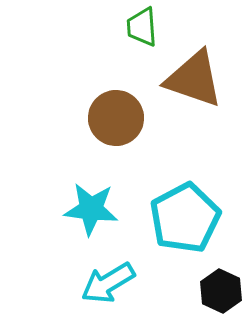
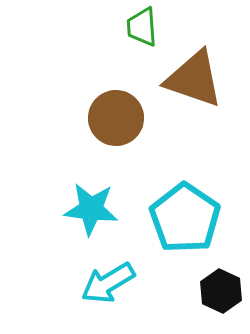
cyan pentagon: rotated 10 degrees counterclockwise
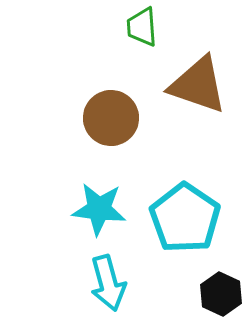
brown triangle: moved 4 px right, 6 px down
brown circle: moved 5 px left
cyan star: moved 8 px right
cyan arrow: rotated 74 degrees counterclockwise
black hexagon: moved 3 px down
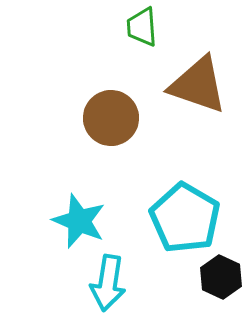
cyan star: moved 20 px left, 12 px down; rotated 16 degrees clockwise
cyan pentagon: rotated 4 degrees counterclockwise
cyan arrow: rotated 24 degrees clockwise
black hexagon: moved 17 px up
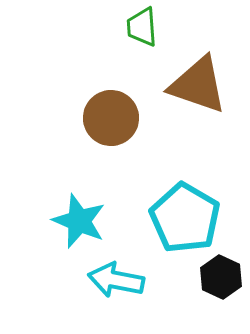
cyan arrow: moved 8 px right, 3 px up; rotated 92 degrees clockwise
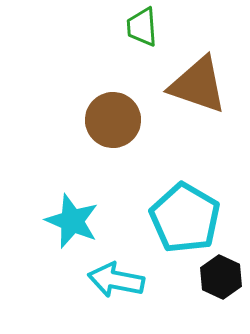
brown circle: moved 2 px right, 2 px down
cyan star: moved 7 px left
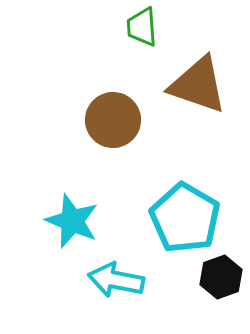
black hexagon: rotated 15 degrees clockwise
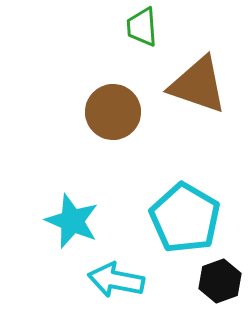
brown circle: moved 8 px up
black hexagon: moved 1 px left, 4 px down
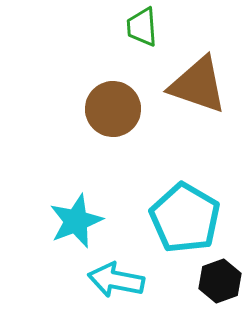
brown circle: moved 3 px up
cyan star: moved 4 px right; rotated 28 degrees clockwise
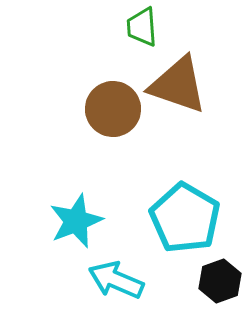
brown triangle: moved 20 px left
cyan arrow: rotated 12 degrees clockwise
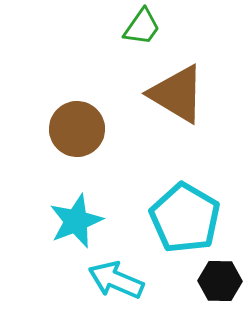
green trapezoid: rotated 141 degrees counterclockwise
brown triangle: moved 1 px left, 9 px down; rotated 12 degrees clockwise
brown circle: moved 36 px left, 20 px down
black hexagon: rotated 21 degrees clockwise
